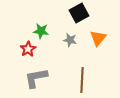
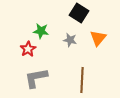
black square: rotated 30 degrees counterclockwise
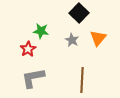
black square: rotated 12 degrees clockwise
gray star: moved 2 px right; rotated 16 degrees clockwise
gray L-shape: moved 3 px left
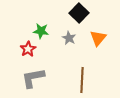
gray star: moved 3 px left, 2 px up
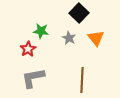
orange triangle: moved 2 px left; rotated 18 degrees counterclockwise
